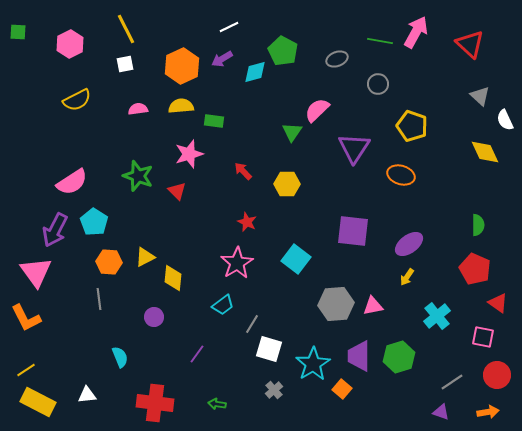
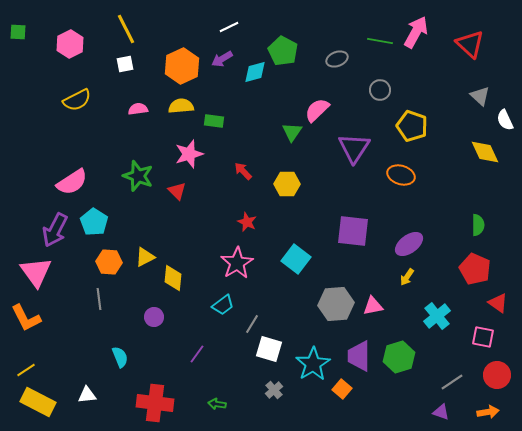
gray circle at (378, 84): moved 2 px right, 6 px down
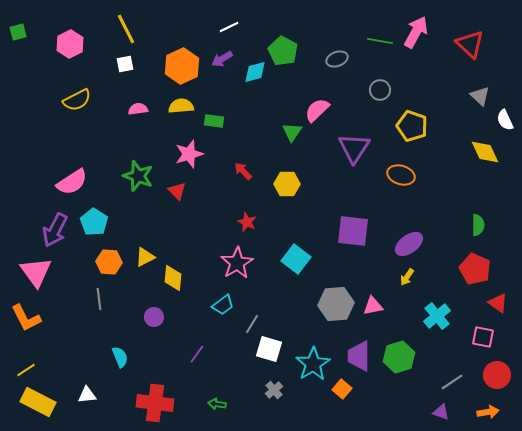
green square at (18, 32): rotated 18 degrees counterclockwise
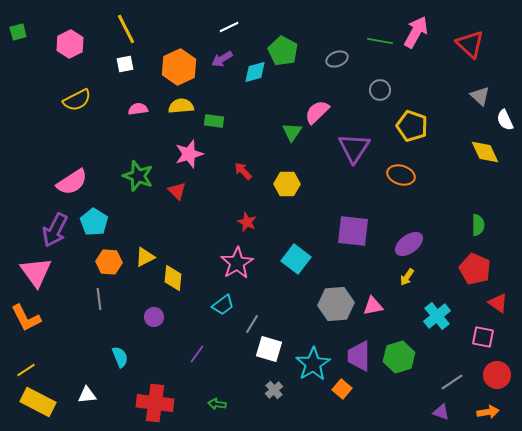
orange hexagon at (182, 66): moved 3 px left, 1 px down
pink semicircle at (317, 110): moved 2 px down
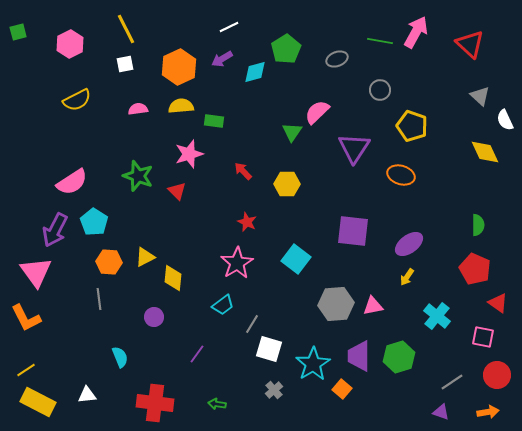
green pentagon at (283, 51): moved 3 px right, 2 px up; rotated 12 degrees clockwise
cyan cross at (437, 316): rotated 12 degrees counterclockwise
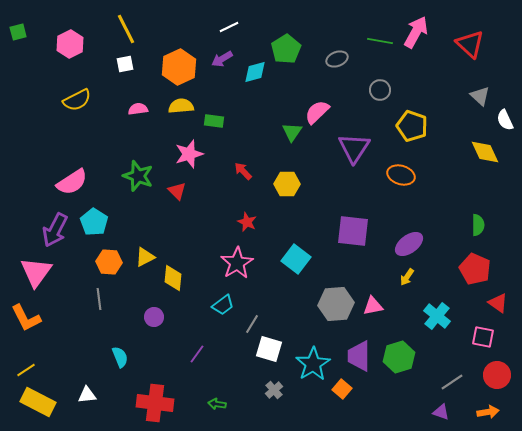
pink triangle at (36, 272): rotated 12 degrees clockwise
